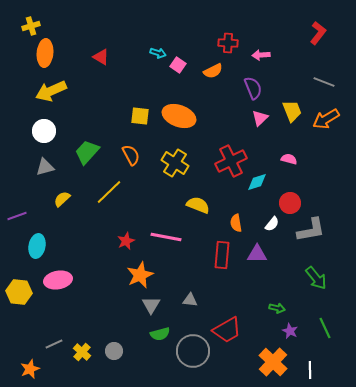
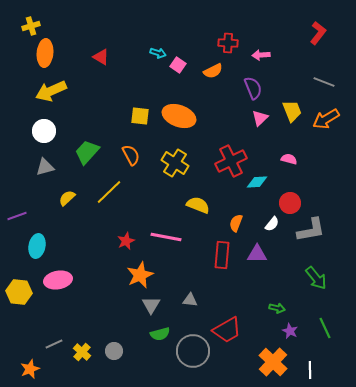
cyan diamond at (257, 182): rotated 15 degrees clockwise
yellow semicircle at (62, 199): moved 5 px right, 1 px up
orange semicircle at (236, 223): rotated 30 degrees clockwise
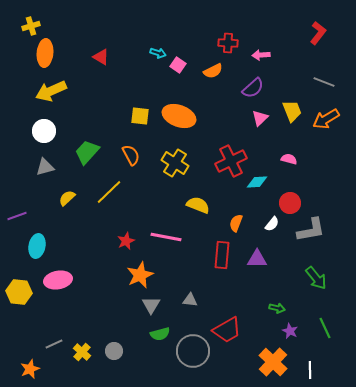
purple semicircle at (253, 88): rotated 70 degrees clockwise
purple triangle at (257, 254): moved 5 px down
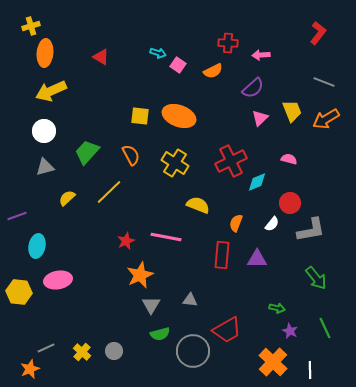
cyan diamond at (257, 182): rotated 20 degrees counterclockwise
gray line at (54, 344): moved 8 px left, 4 px down
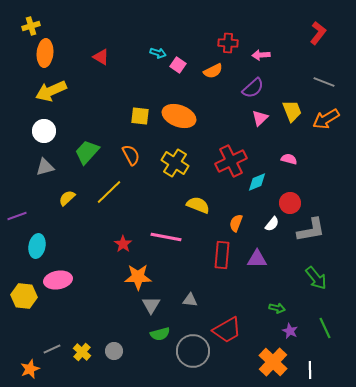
red star at (126, 241): moved 3 px left, 3 px down; rotated 12 degrees counterclockwise
orange star at (140, 275): moved 2 px left, 2 px down; rotated 24 degrees clockwise
yellow hexagon at (19, 292): moved 5 px right, 4 px down
gray line at (46, 348): moved 6 px right, 1 px down
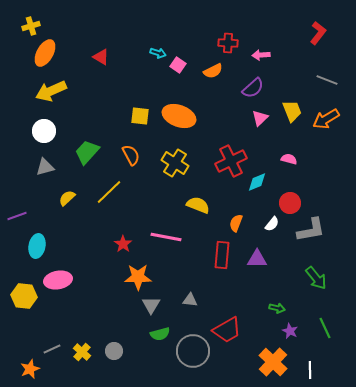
orange ellipse at (45, 53): rotated 24 degrees clockwise
gray line at (324, 82): moved 3 px right, 2 px up
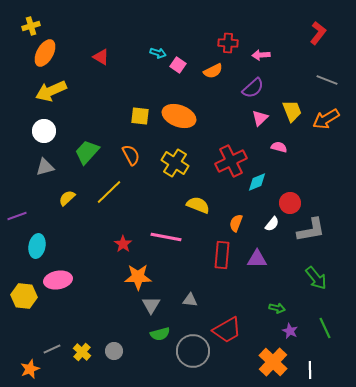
pink semicircle at (289, 159): moved 10 px left, 12 px up
